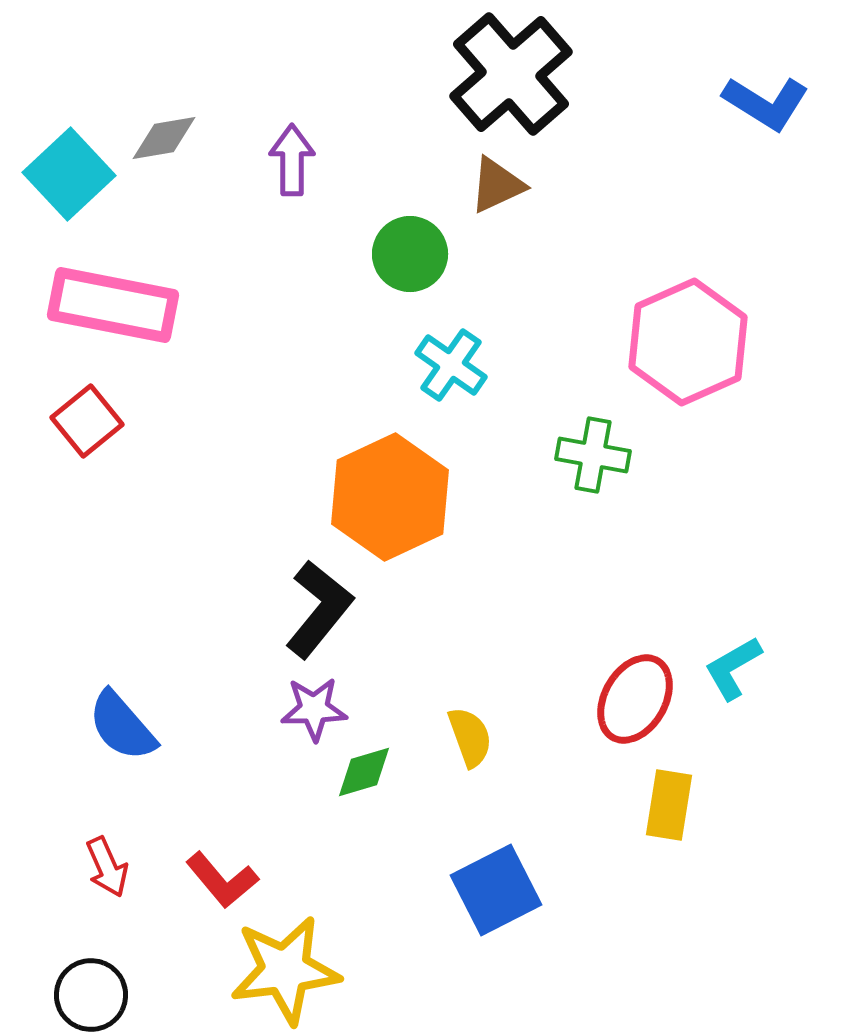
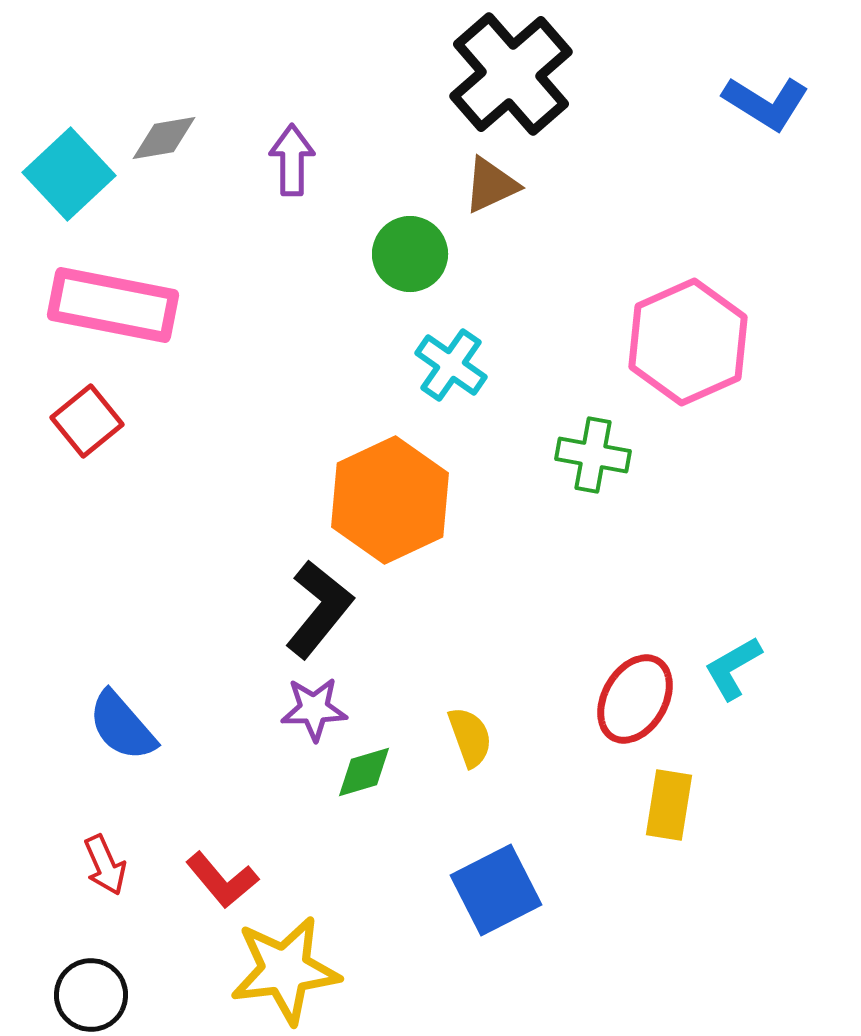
brown triangle: moved 6 px left
orange hexagon: moved 3 px down
red arrow: moved 2 px left, 2 px up
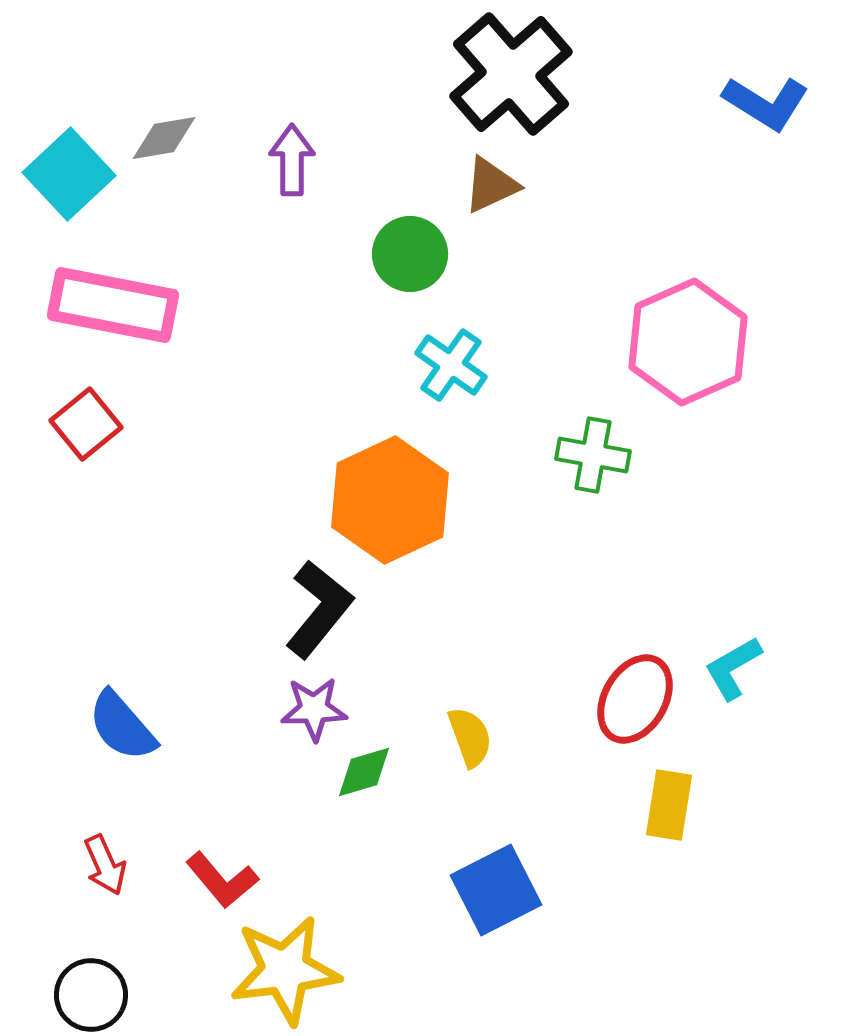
red square: moved 1 px left, 3 px down
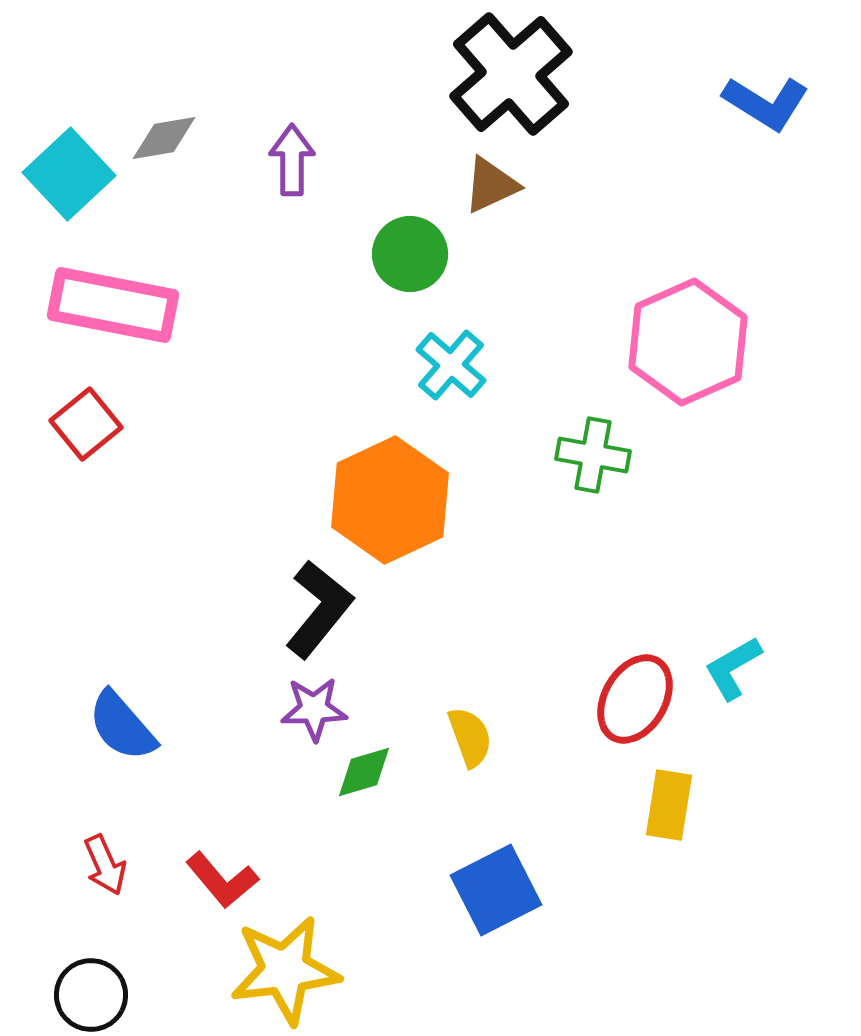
cyan cross: rotated 6 degrees clockwise
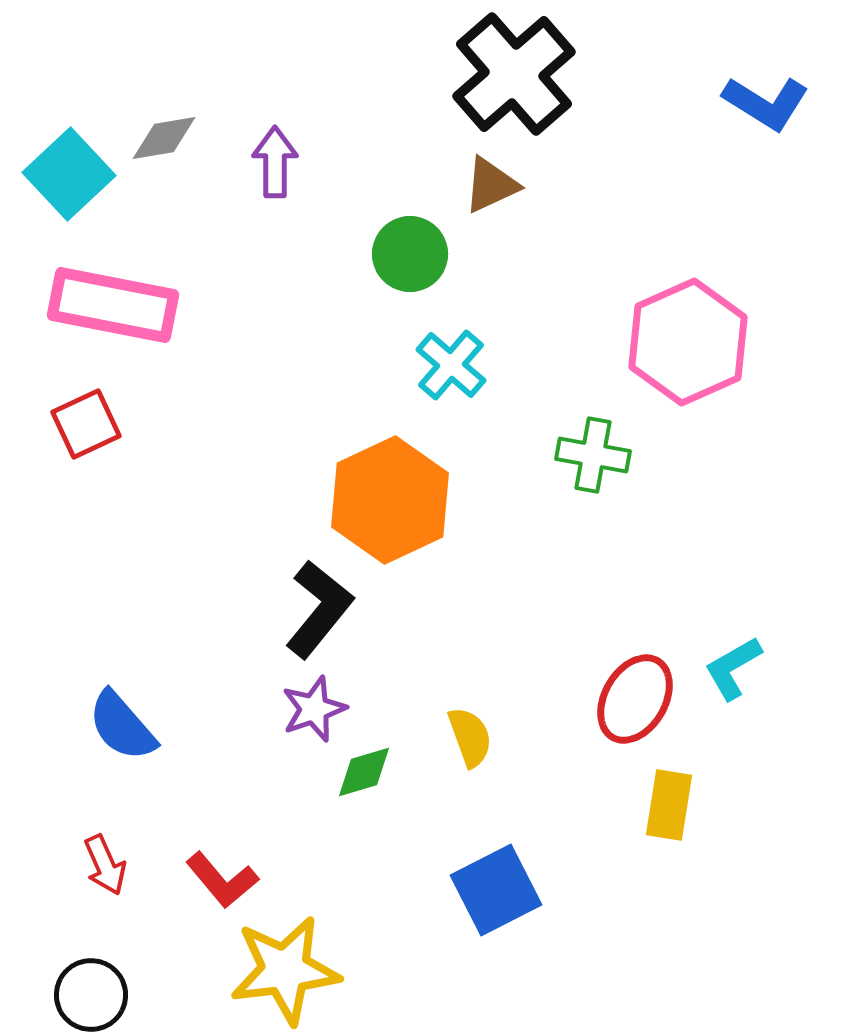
black cross: moved 3 px right
purple arrow: moved 17 px left, 2 px down
red square: rotated 14 degrees clockwise
purple star: rotated 18 degrees counterclockwise
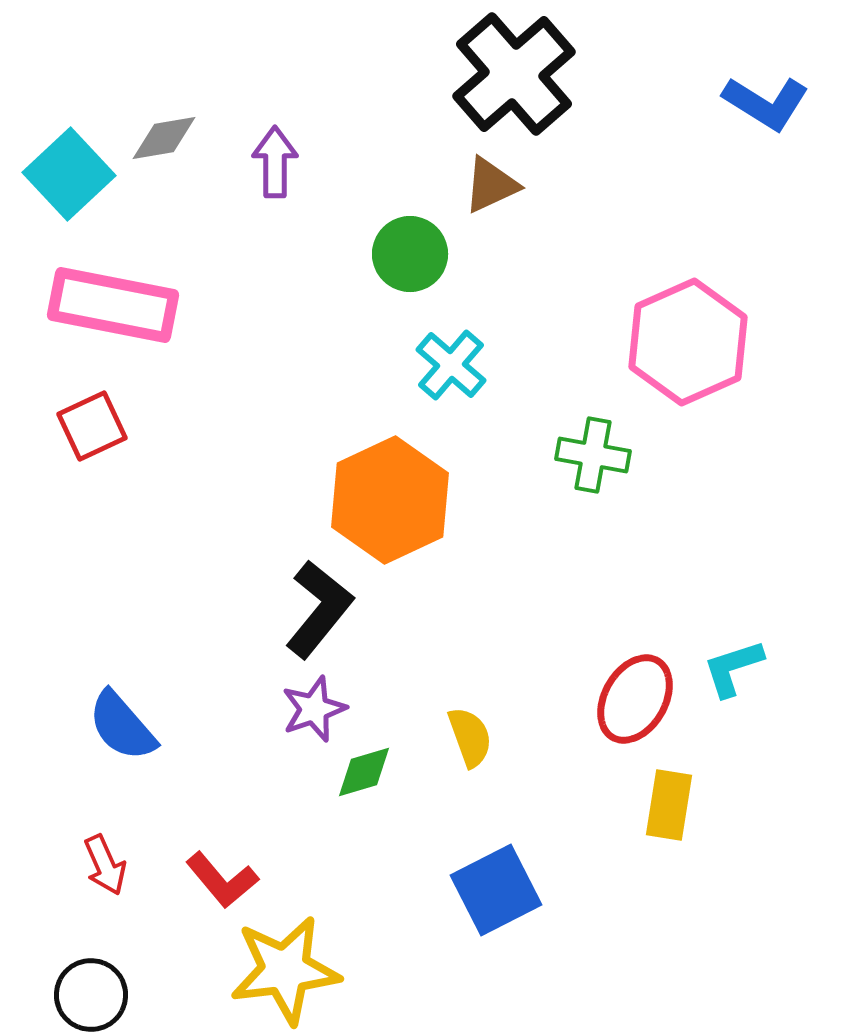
red square: moved 6 px right, 2 px down
cyan L-shape: rotated 12 degrees clockwise
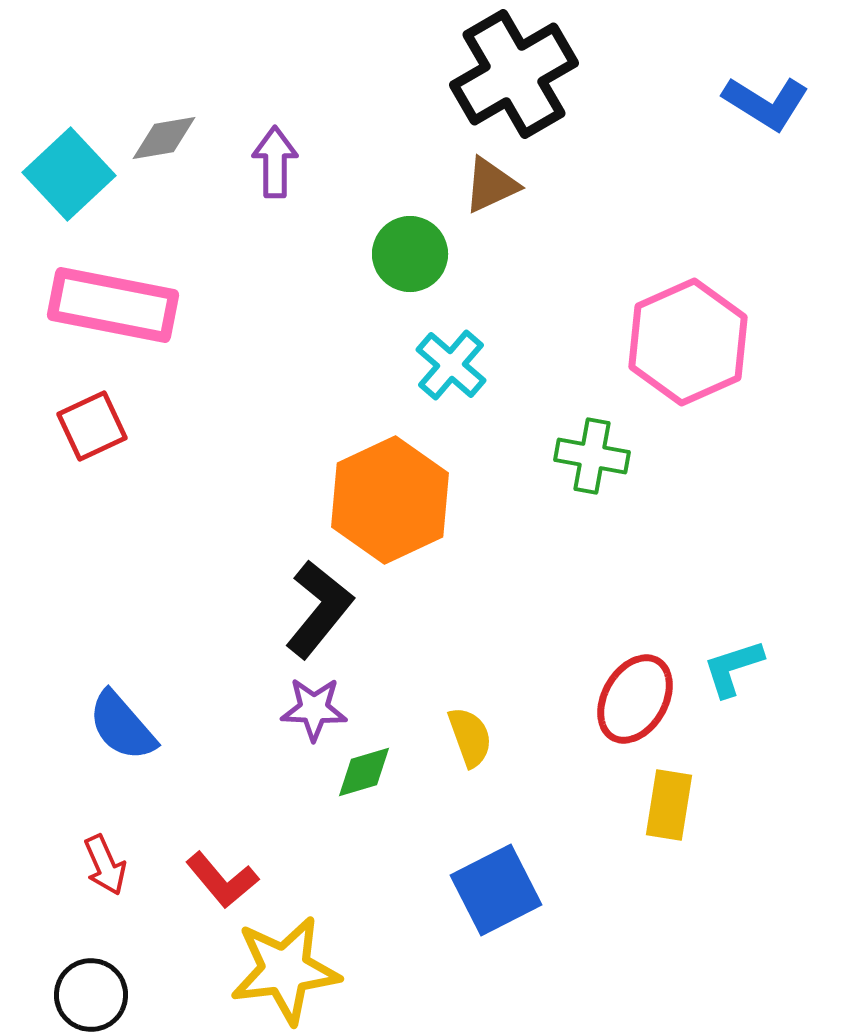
black cross: rotated 11 degrees clockwise
green cross: moved 1 px left, 1 px down
purple star: rotated 22 degrees clockwise
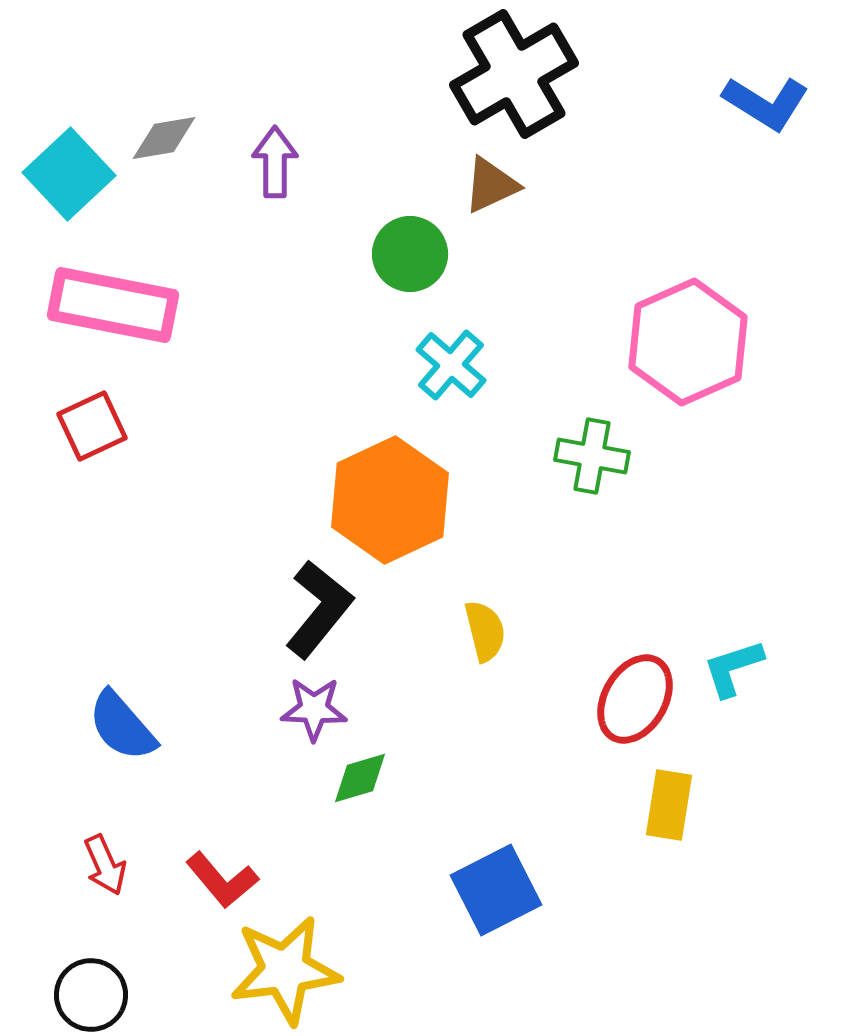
yellow semicircle: moved 15 px right, 106 px up; rotated 6 degrees clockwise
green diamond: moved 4 px left, 6 px down
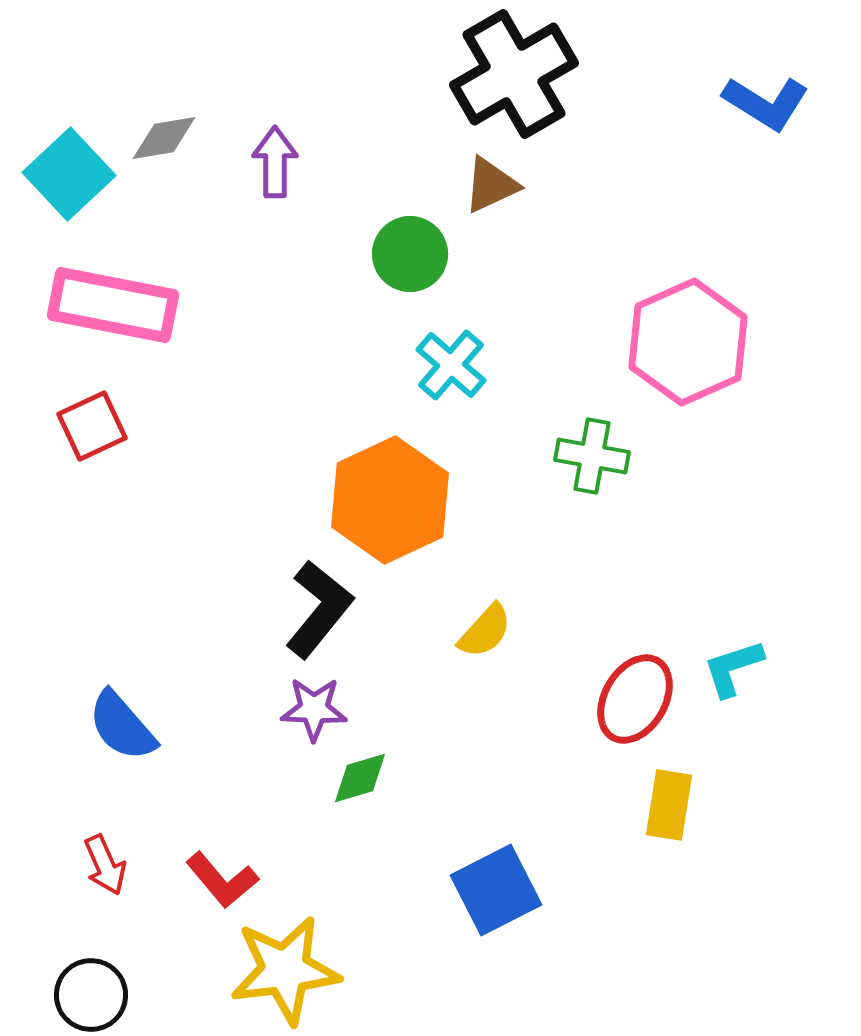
yellow semicircle: rotated 56 degrees clockwise
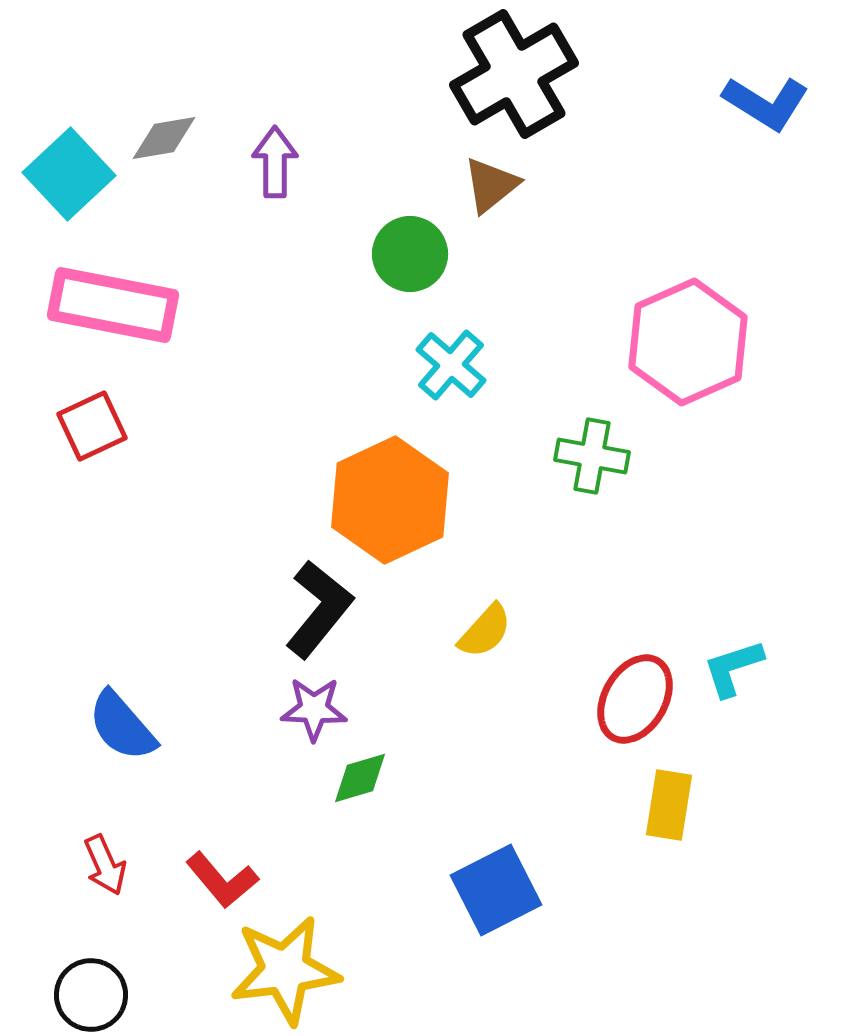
brown triangle: rotated 14 degrees counterclockwise
